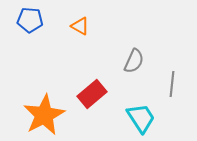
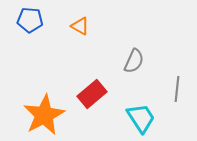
gray line: moved 5 px right, 5 px down
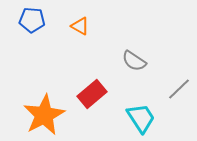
blue pentagon: moved 2 px right
gray semicircle: rotated 100 degrees clockwise
gray line: moved 2 px right; rotated 40 degrees clockwise
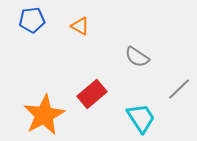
blue pentagon: rotated 10 degrees counterclockwise
gray semicircle: moved 3 px right, 4 px up
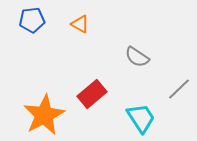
orange triangle: moved 2 px up
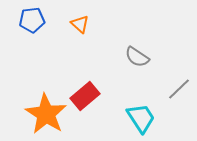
orange triangle: rotated 12 degrees clockwise
red rectangle: moved 7 px left, 2 px down
orange star: moved 2 px right, 1 px up; rotated 12 degrees counterclockwise
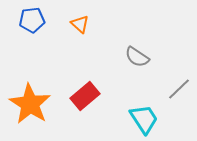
orange star: moved 16 px left, 10 px up
cyan trapezoid: moved 3 px right, 1 px down
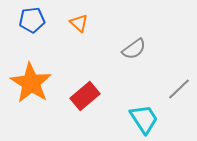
orange triangle: moved 1 px left, 1 px up
gray semicircle: moved 3 px left, 8 px up; rotated 70 degrees counterclockwise
orange star: moved 1 px right, 21 px up
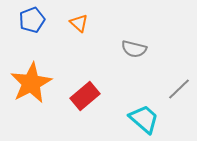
blue pentagon: rotated 15 degrees counterclockwise
gray semicircle: rotated 50 degrees clockwise
orange star: rotated 12 degrees clockwise
cyan trapezoid: rotated 16 degrees counterclockwise
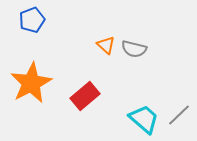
orange triangle: moved 27 px right, 22 px down
gray line: moved 26 px down
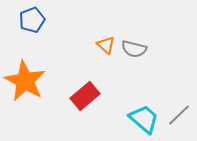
orange star: moved 6 px left, 2 px up; rotated 15 degrees counterclockwise
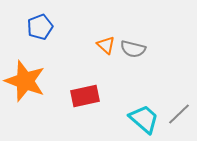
blue pentagon: moved 8 px right, 7 px down
gray semicircle: moved 1 px left
orange star: rotated 9 degrees counterclockwise
red rectangle: rotated 28 degrees clockwise
gray line: moved 1 px up
